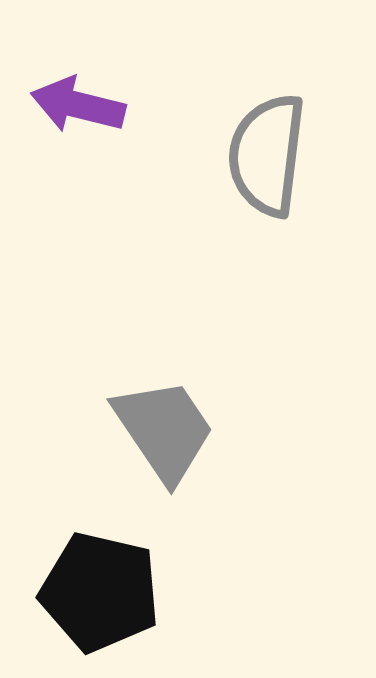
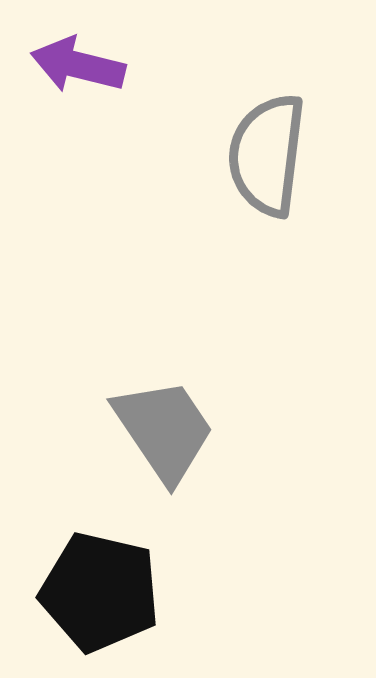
purple arrow: moved 40 px up
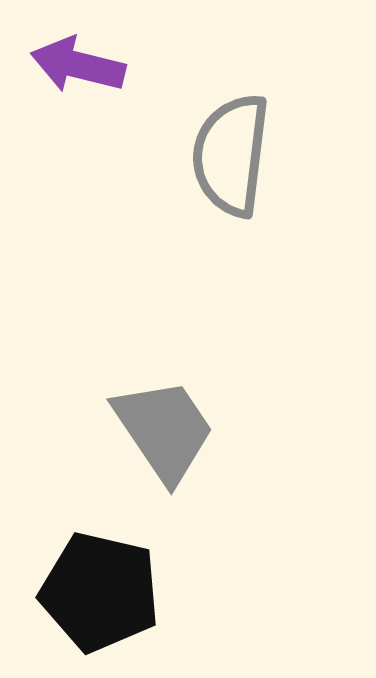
gray semicircle: moved 36 px left
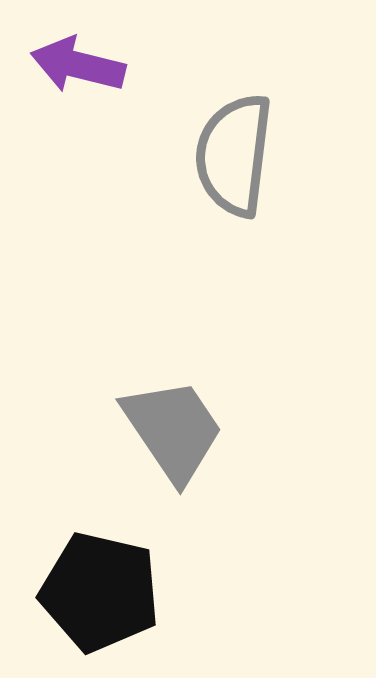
gray semicircle: moved 3 px right
gray trapezoid: moved 9 px right
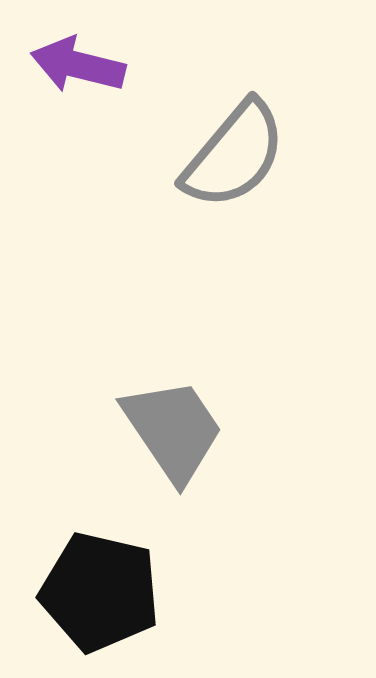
gray semicircle: rotated 147 degrees counterclockwise
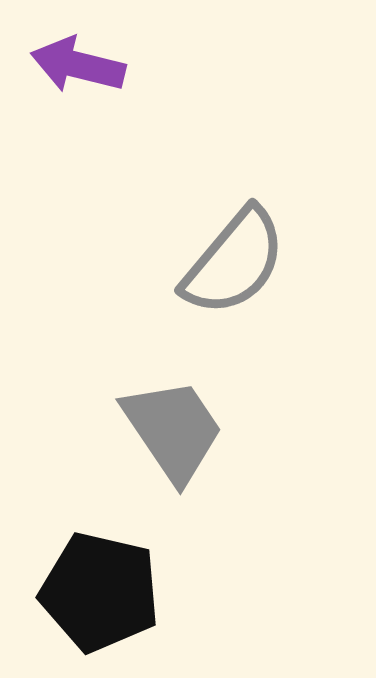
gray semicircle: moved 107 px down
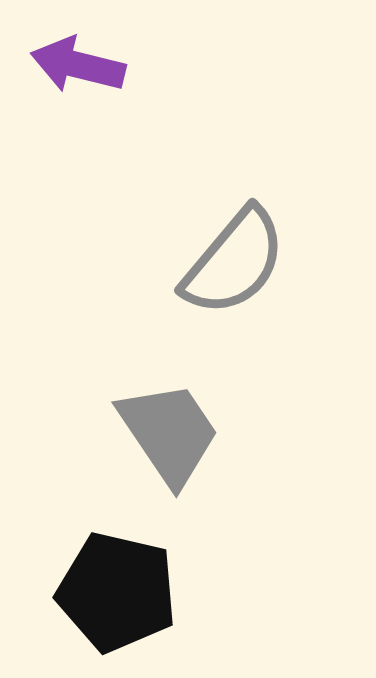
gray trapezoid: moved 4 px left, 3 px down
black pentagon: moved 17 px right
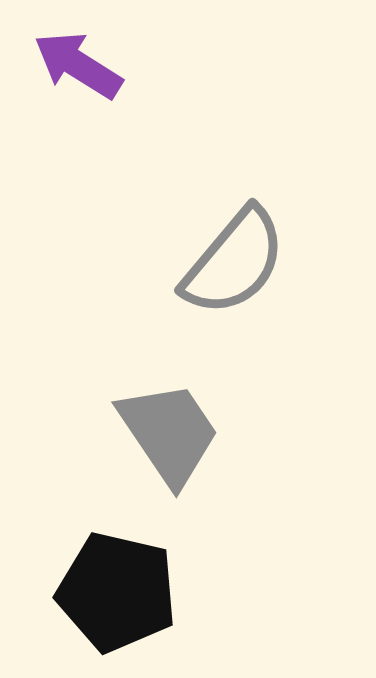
purple arrow: rotated 18 degrees clockwise
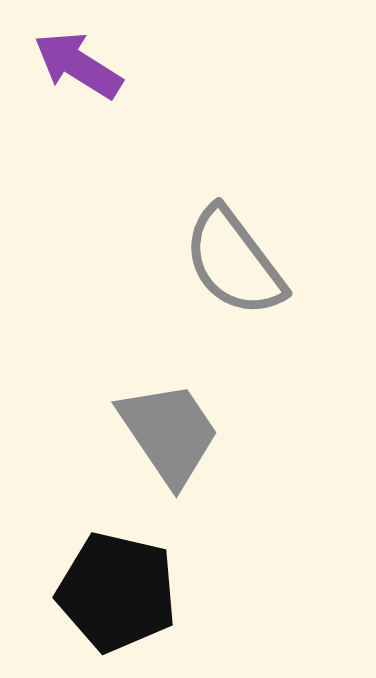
gray semicircle: rotated 103 degrees clockwise
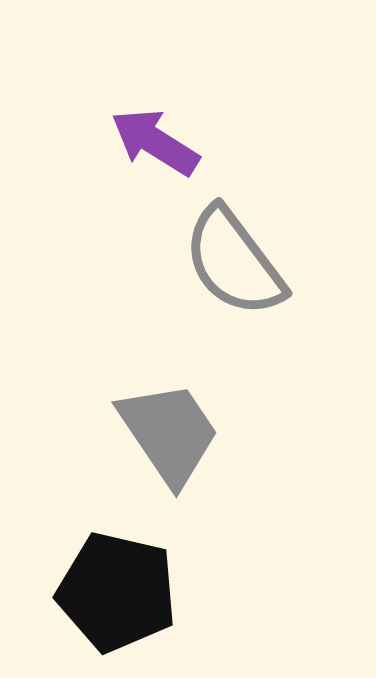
purple arrow: moved 77 px right, 77 px down
